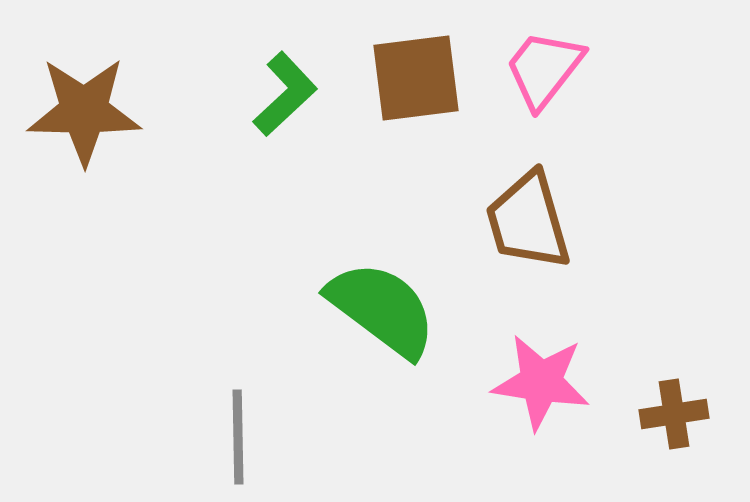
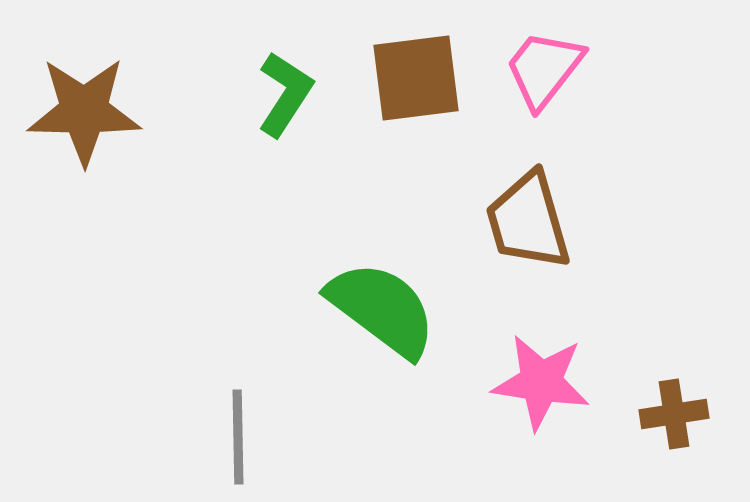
green L-shape: rotated 14 degrees counterclockwise
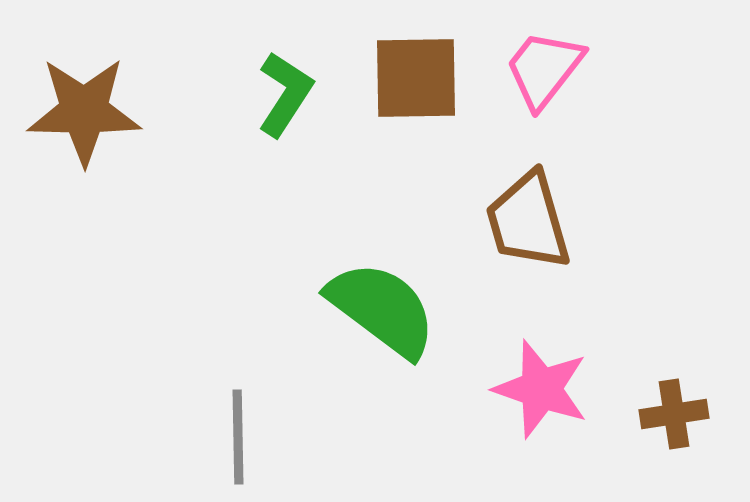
brown square: rotated 6 degrees clockwise
pink star: moved 7 px down; rotated 10 degrees clockwise
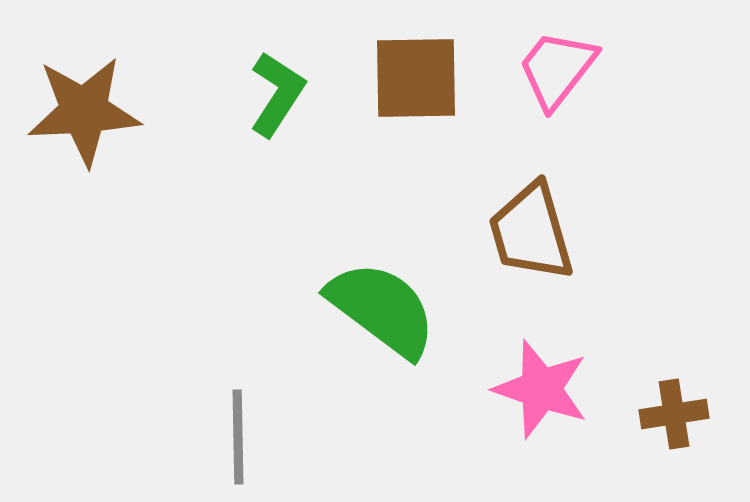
pink trapezoid: moved 13 px right
green L-shape: moved 8 px left
brown star: rotated 4 degrees counterclockwise
brown trapezoid: moved 3 px right, 11 px down
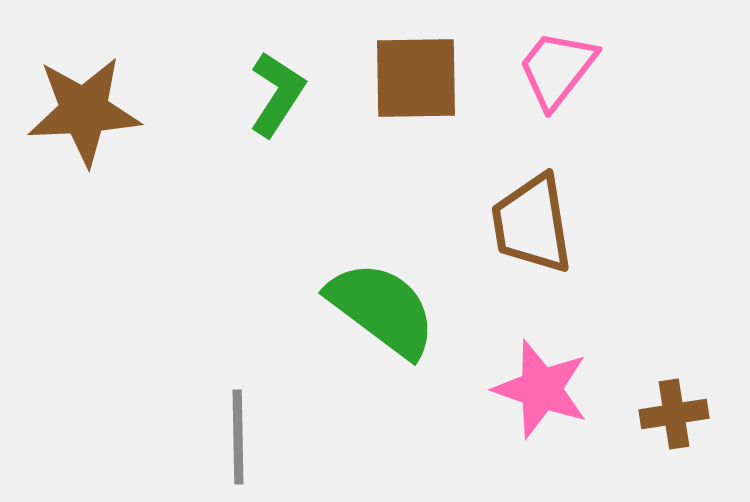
brown trapezoid: moved 1 px right, 8 px up; rotated 7 degrees clockwise
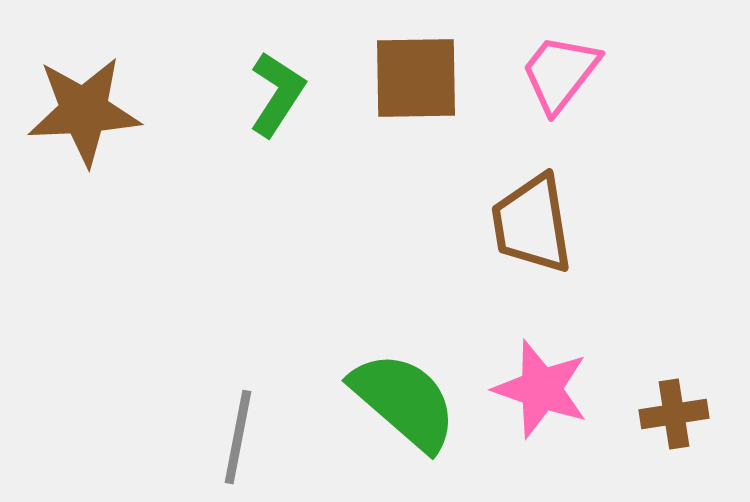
pink trapezoid: moved 3 px right, 4 px down
green semicircle: moved 22 px right, 92 px down; rotated 4 degrees clockwise
gray line: rotated 12 degrees clockwise
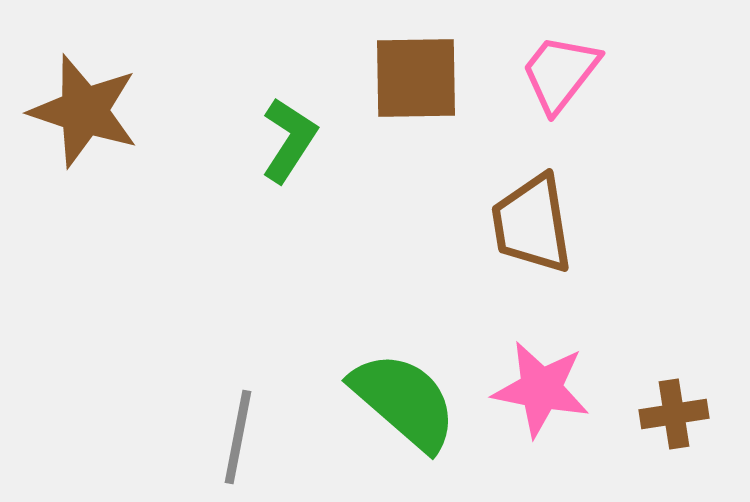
green L-shape: moved 12 px right, 46 px down
brown star: rotated 21 degrees clockwise
pink star: rotated 8 degrees counterclockwise
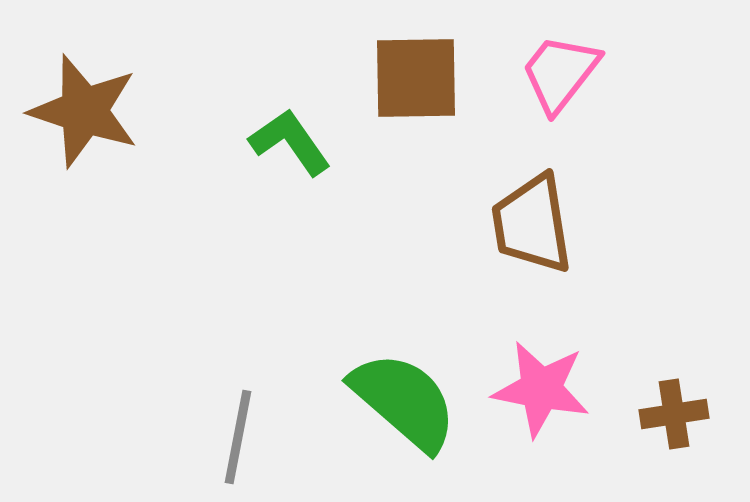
green L-shape: moved 1 px right, 2 px down; rotated 68 degrees counterclockwise
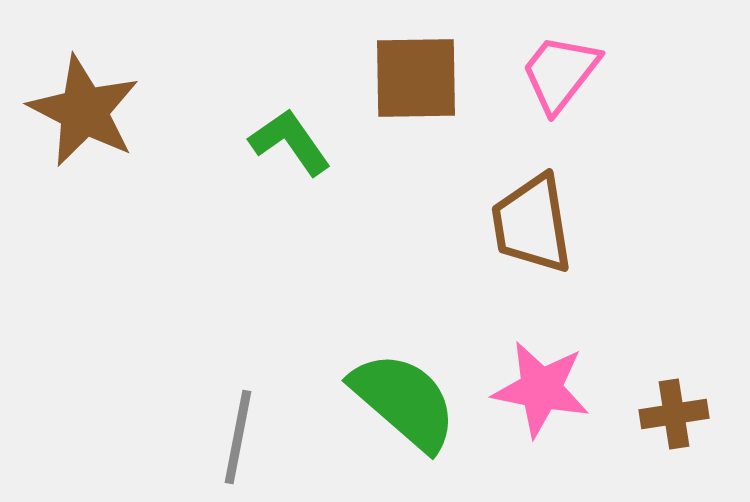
brown star: rotated 9 degrees clockwise
